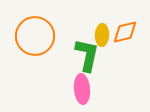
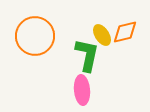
yellow ellipse: rotated 35 degrees counterclockwise
pink ellipse: moved 1 px down
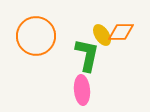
orange diamond: moved 4 px left; rotated 12 degrees clockwise
orange circle: moved 1 px right
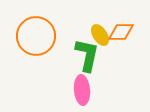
yellow ellipse: moved 2 px left
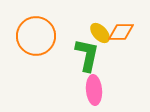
yellow ellipse: moved 2 px up; rotated 10 degrees counterclockwise
pink ellipse: moved 12 px right
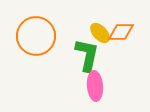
pink ellipse: moved 1 px right, 4 px up
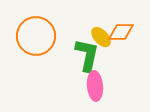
yellow ellipse: moved 1 px right, 4 px down
